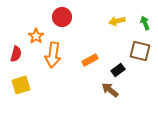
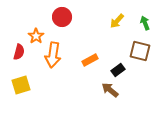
yellow arrow: rotated 35 degrees counterclockwise
red semicircle: moved 3 px right, 2 px up
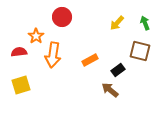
yellow arrow: moved 2 px down
red semicircle: rotated 112 degrees counterclockwise
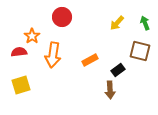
orange star: moved 4 px left
brown arrow: rotated 132 degrees counterclockwise
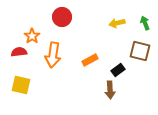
yellow arrow: rotated 35 degrees clockwise
yellow square: rotated 30 degrees clockwise
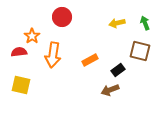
brown arrow: rotated 72 degrees clockwise
